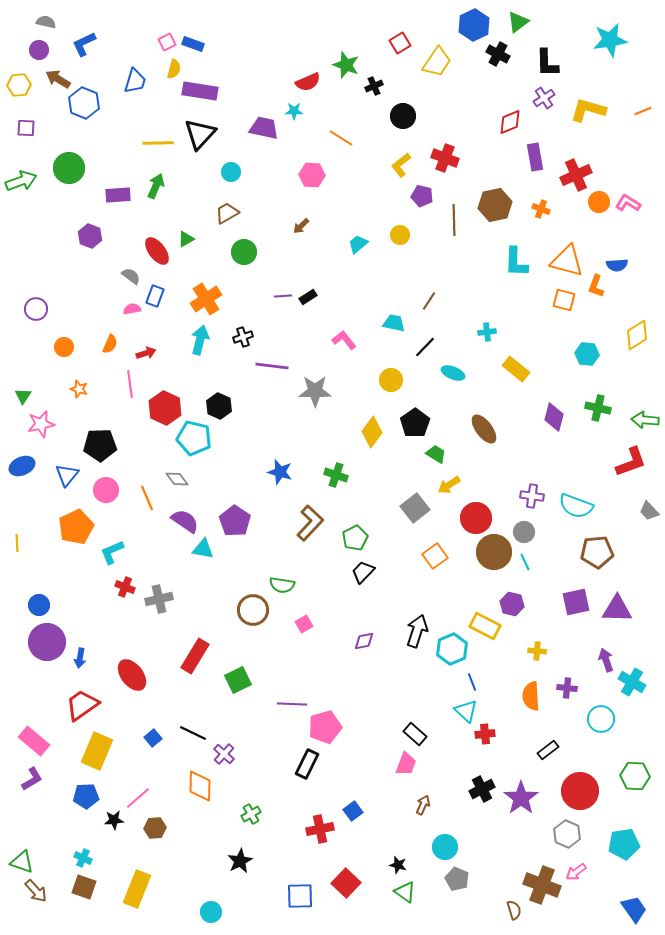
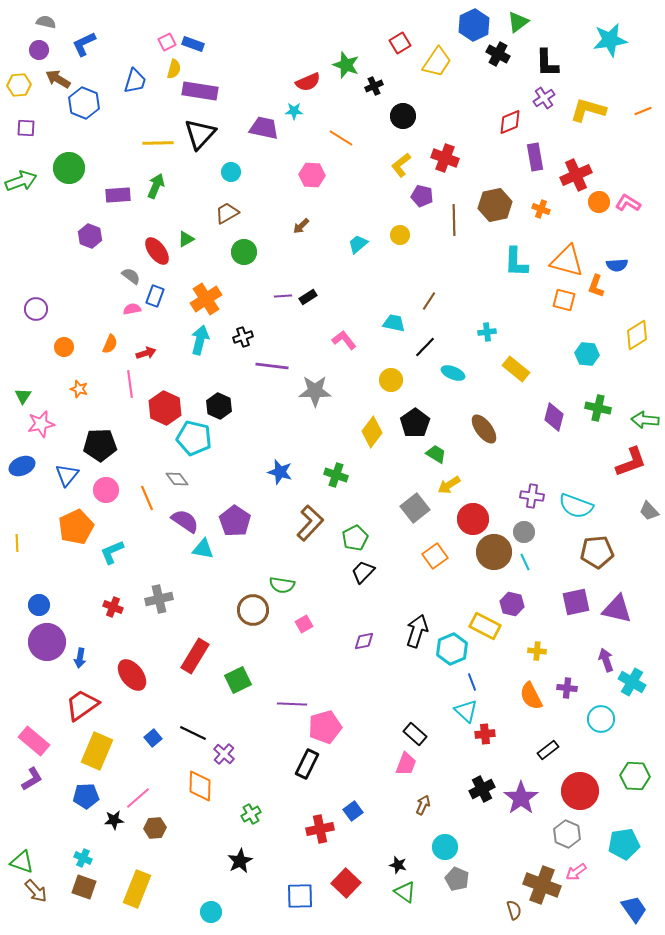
red circle at (476, 518): moved 3 px left, 1 px down
red cross at (125, 587): moved 12 px left, 20 px down
purple triangle at (617, 609): rotated 12 degrees clockwise
orange semicircle at (531, 696): rotated 24 degrees counterclockwise
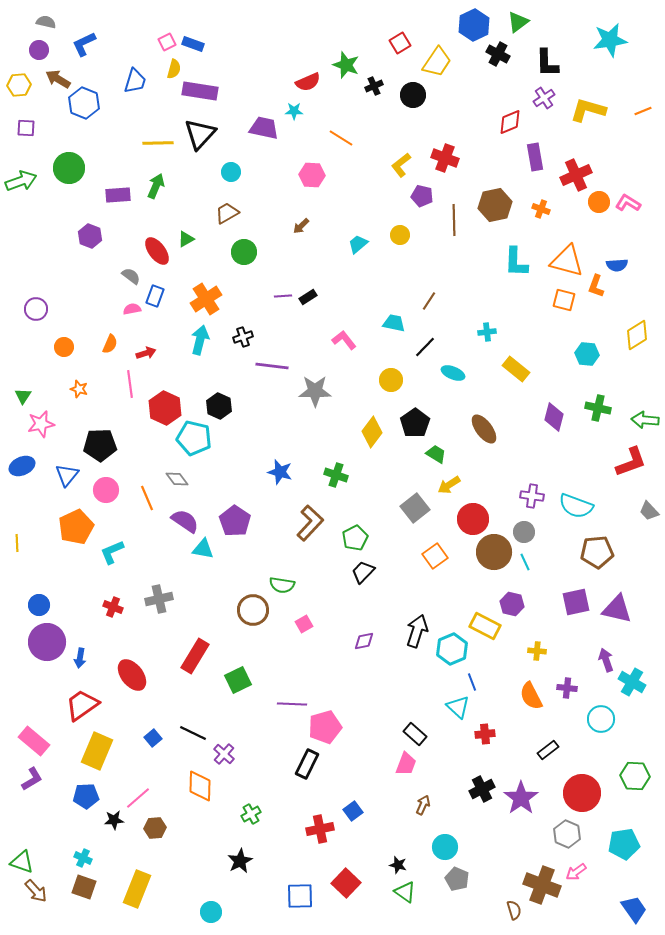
black circle at (403, 116): moved 10 px right, 21 px up
cyan triangle at (466, 711): moved 8 px left, 4 px up
red circle at (580, 791): moved 2 px right, 2 px down
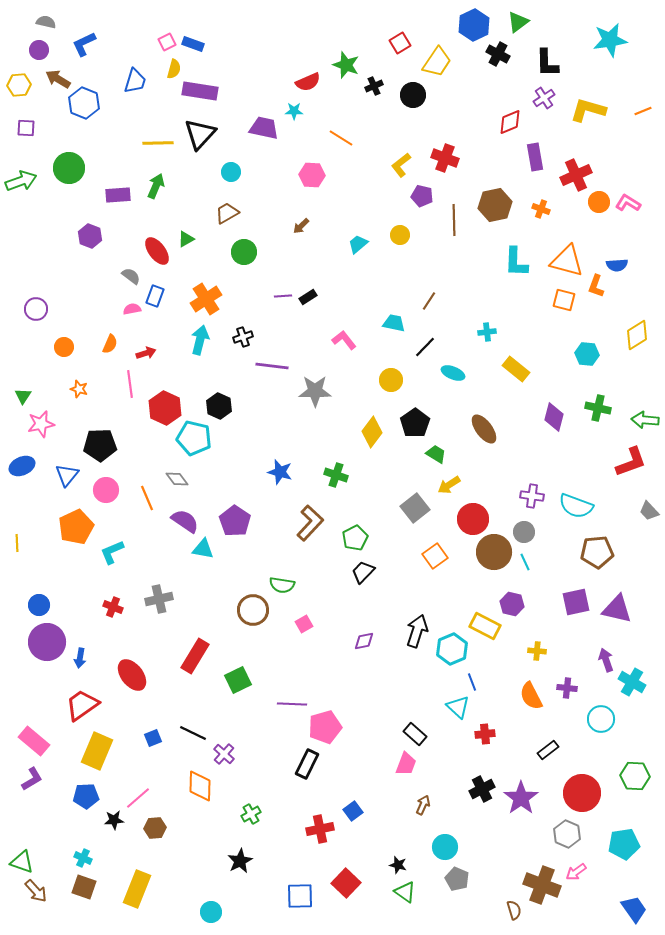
blue square at (153, 738): rotated 18 degrees clockwise
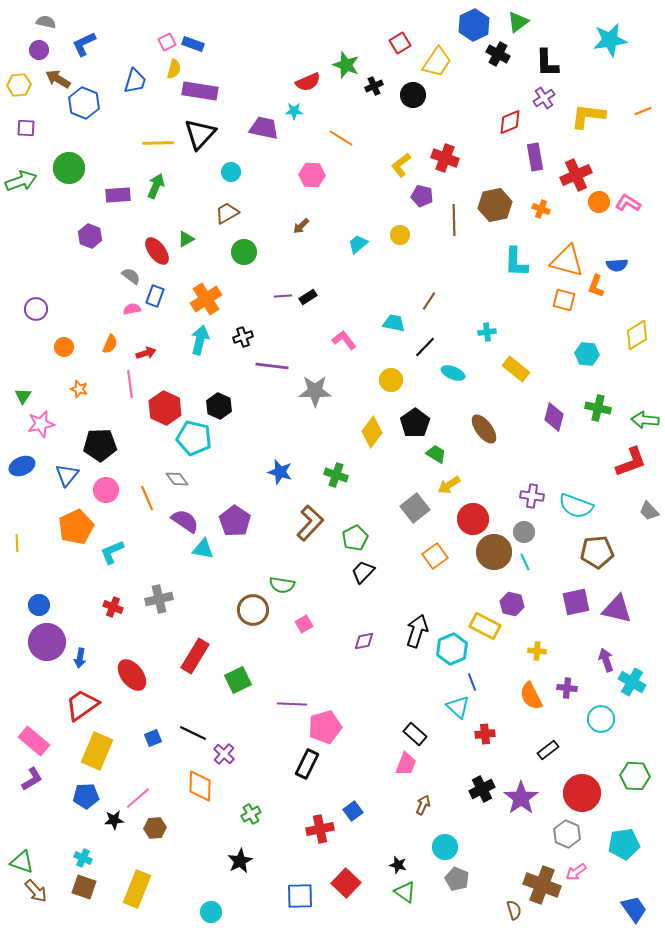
yellow L-shape at (588, 110): moved 6 px down; rotated 9 degrees counterclockwise
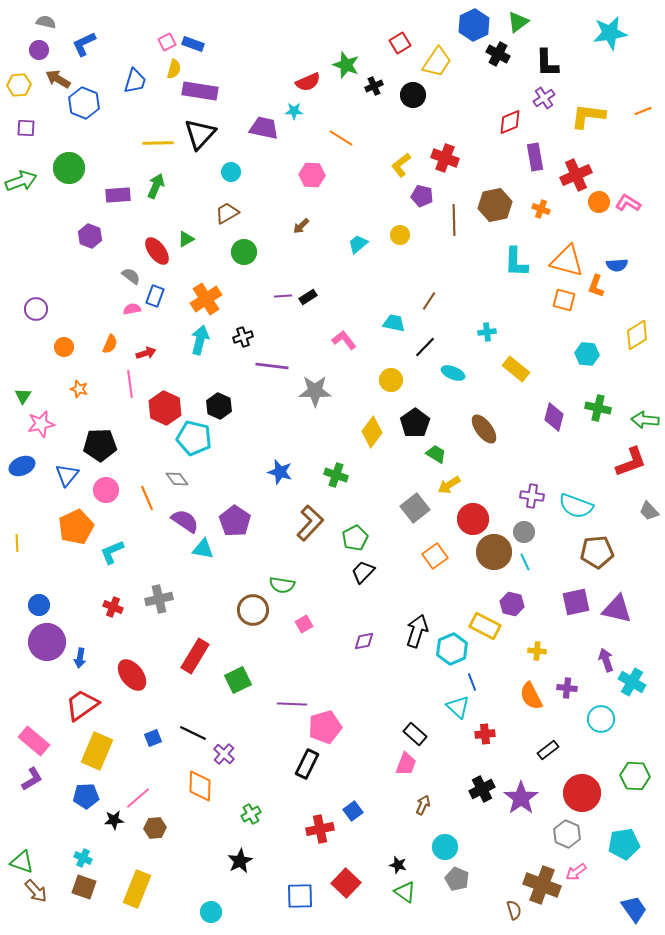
cyan star at (610, 40): moved 7 px up
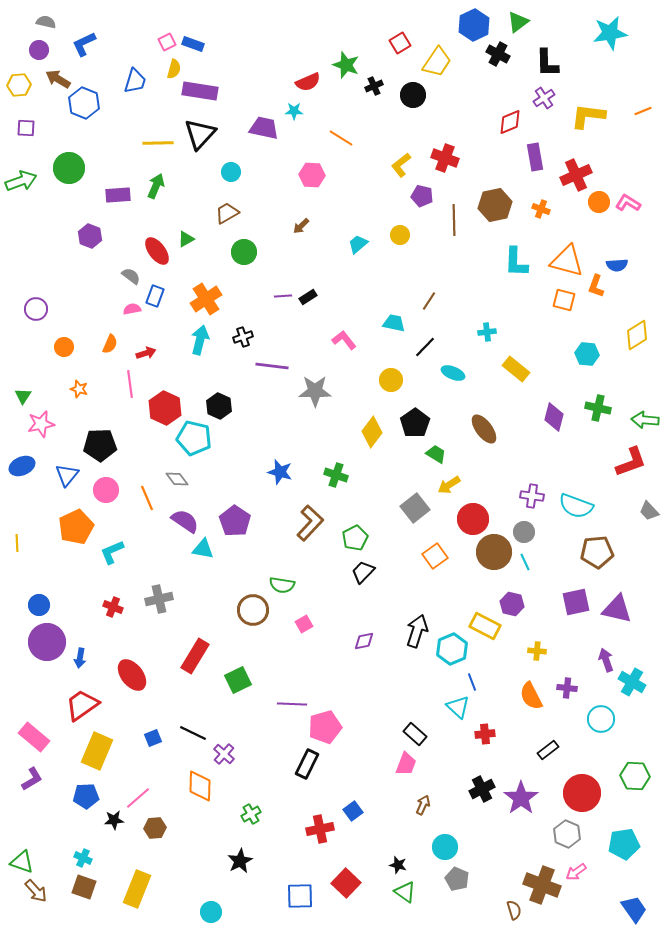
pink rectangle at (34, 741): moved 4 px up
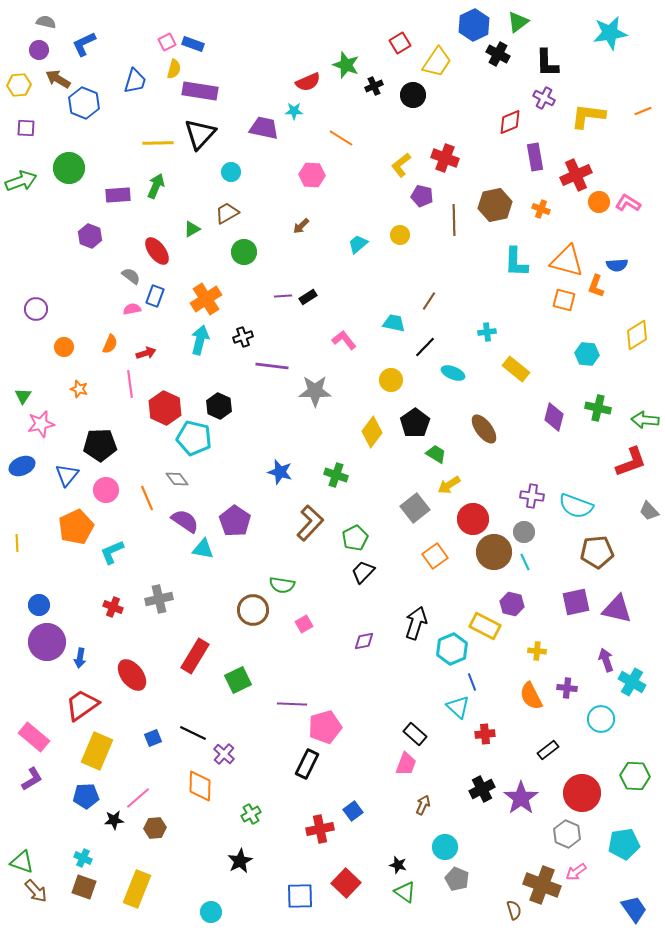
purple cross at (544, 98): rotated 30 degrees counterclockwise
green triangle at (186, 239): moved 6 px right, 10 px up
black arrow at (417, 631): moved 1 px left, 8 px up
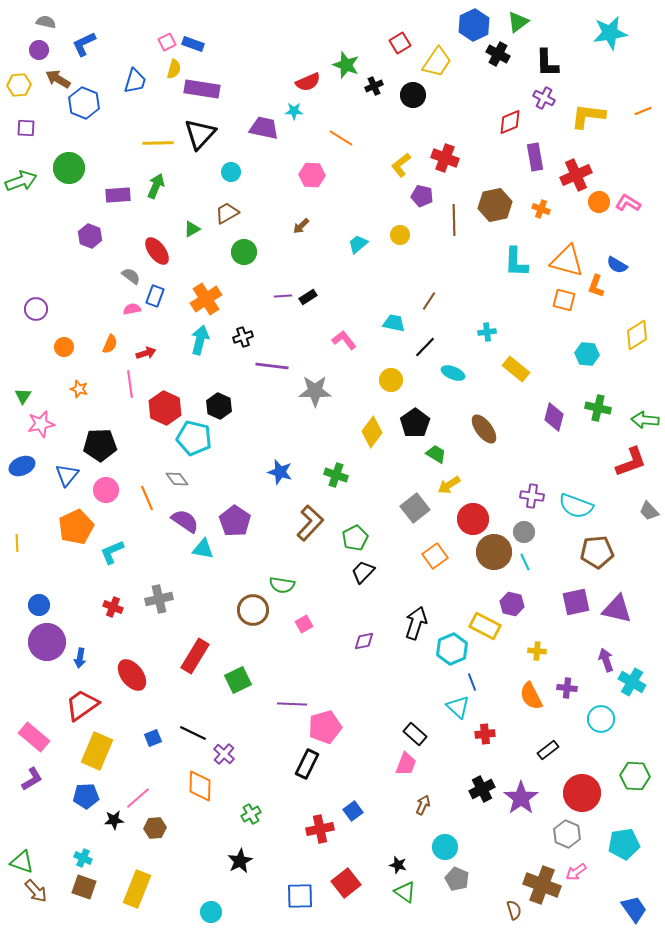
purple rectangle at (200, 91): moved 2 px right, 2 px up
blue semicircle at (617, 265): rotated 35 degrees clockwise
red square at (346, 883): rotated 8 degrees clockwise
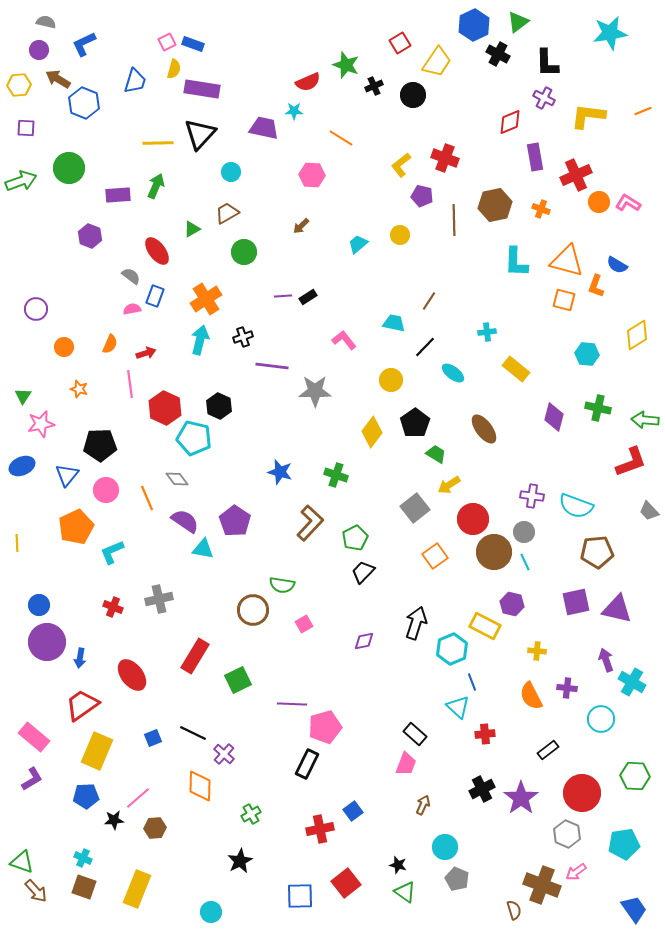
cyan ellipse at (453, 373): rotated 15 degrees clockwise
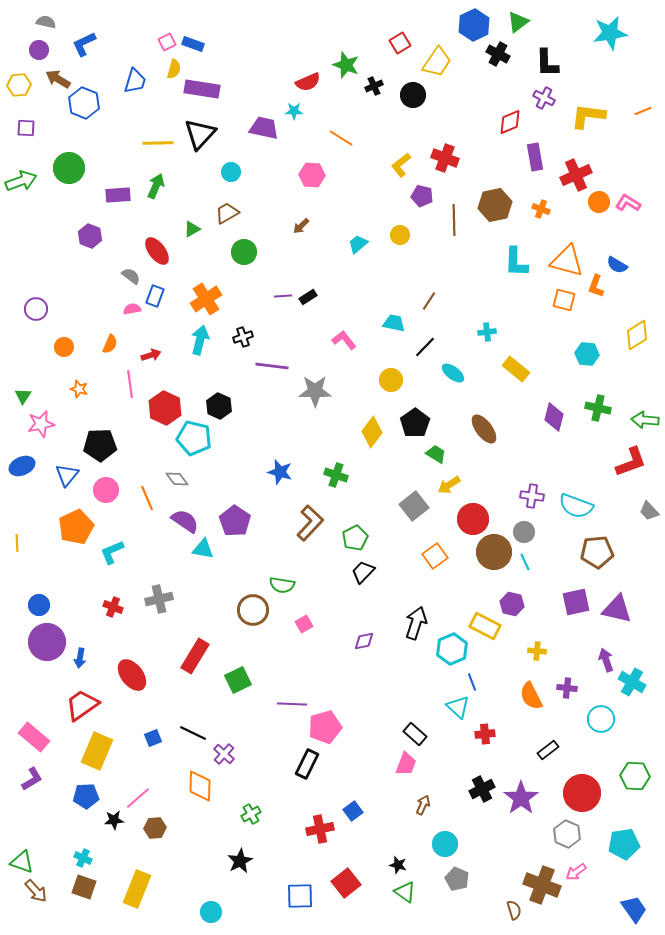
red arrow at (146, 353): moved 5 px right, 2 px down
gray square at (415, 508): moved 1 px left, 2 px up
cyan circle at (445, 847): moved 3 px up
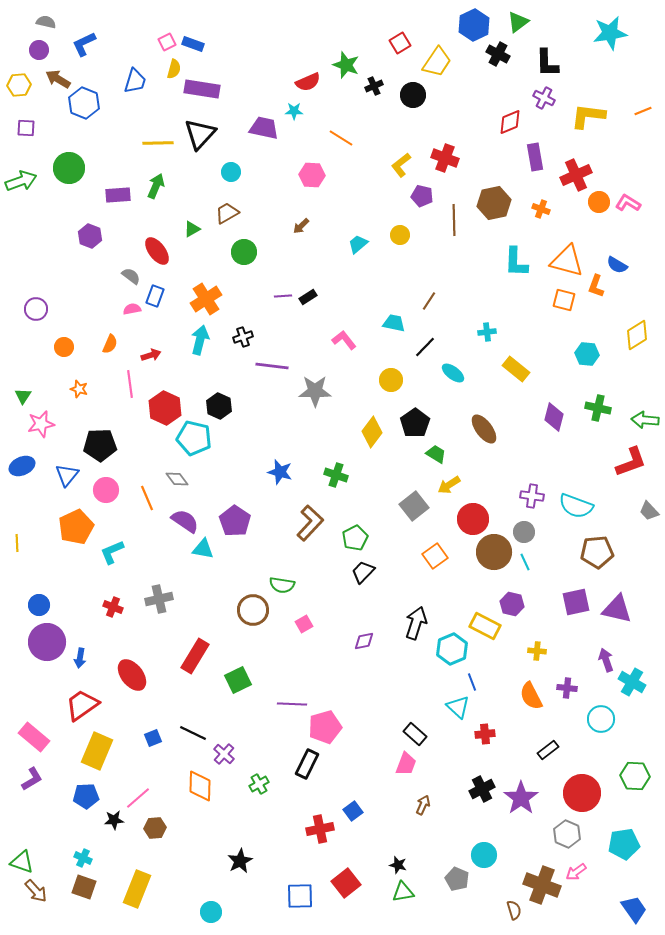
brown hexagon at (495, 205): moved 1 px left, 2 px up
green cross at (251, 814): moved 8 px right, 30 px up
cyan circle at (445, 844): moved 39 px right, 11 px down
green triangle at (405, 892): moved 2 px left; rotated 45 degrees counterclockwise
